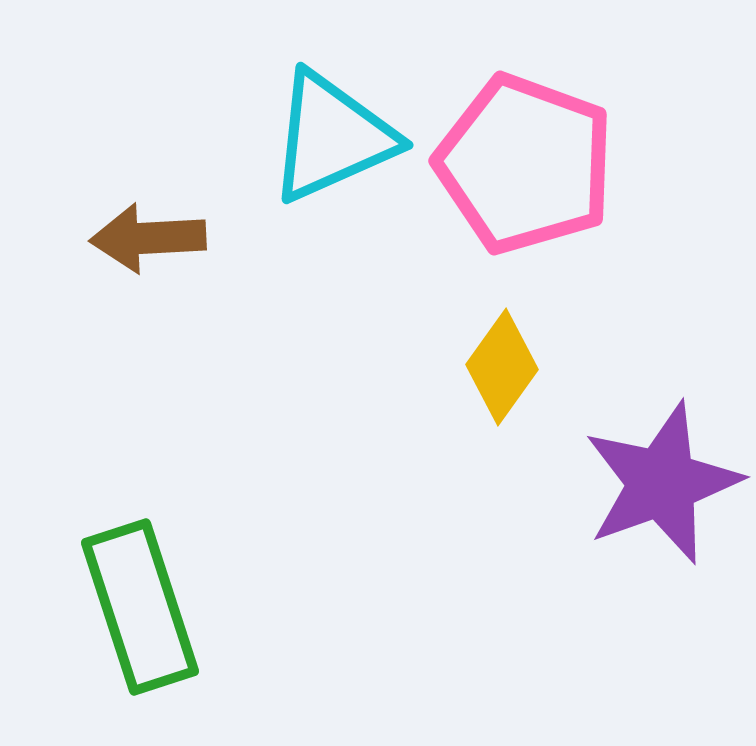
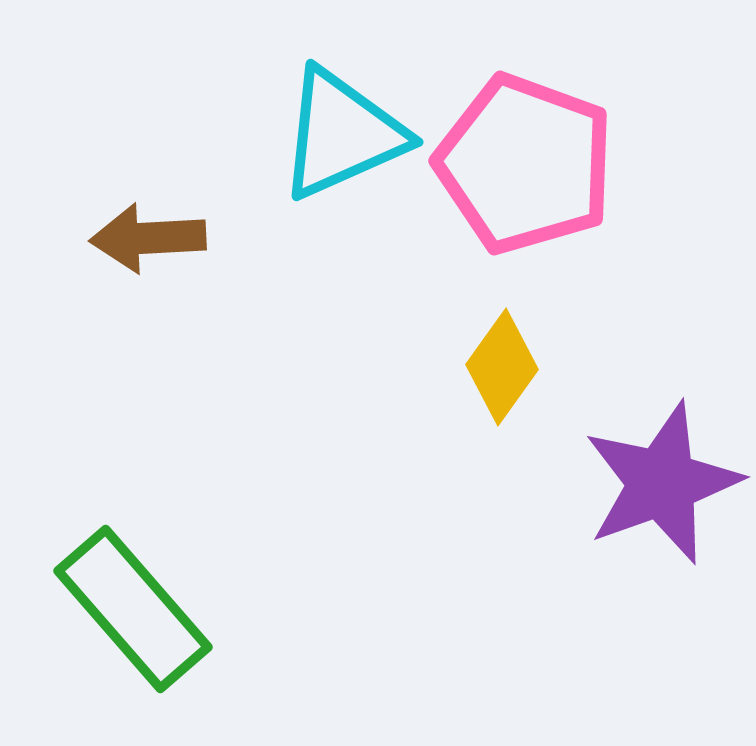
cyan triangle: moved 10 px right, 3 px up
green rectangle: moved 7 px left, 2 px down; rotated 23 degrees counterclockwise
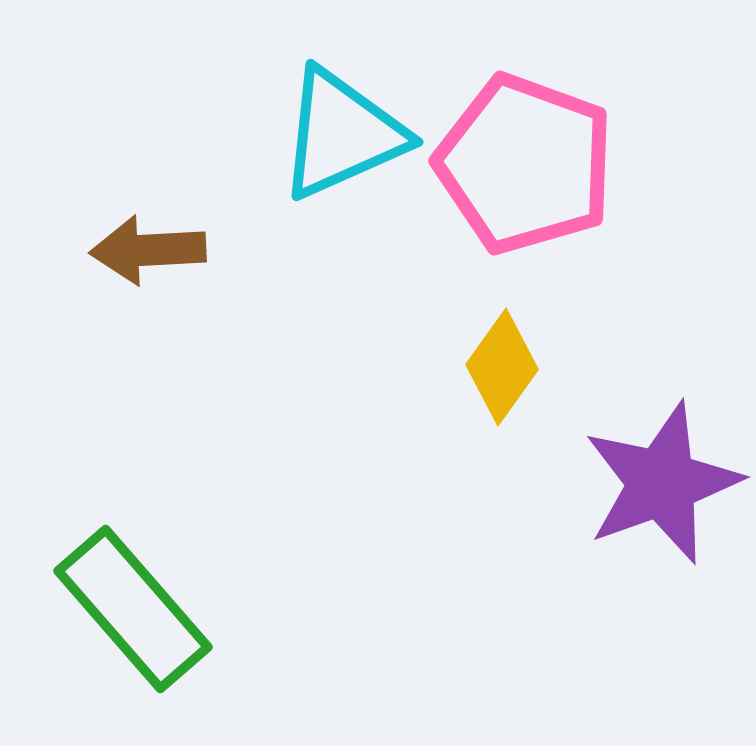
brown arrow: moved 12 px down
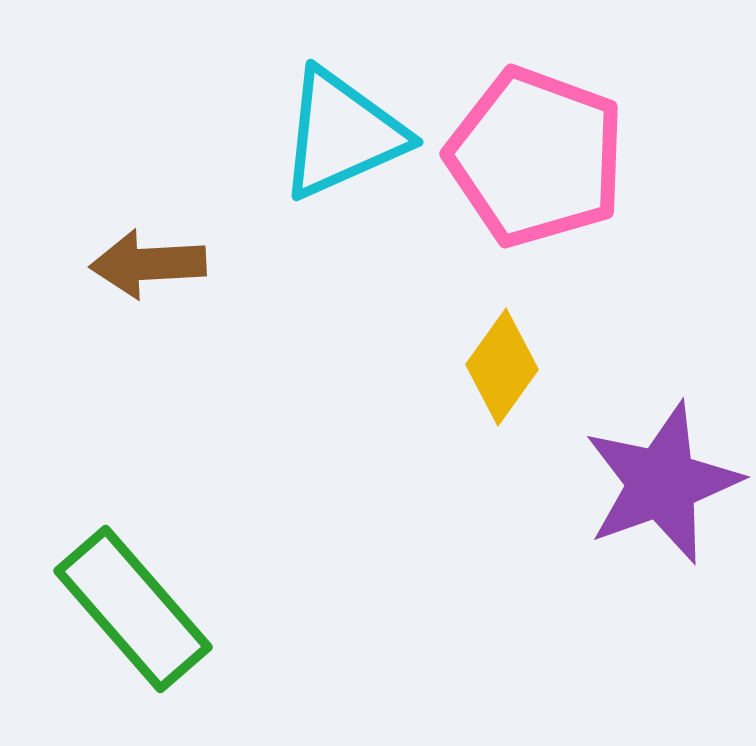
pink pentagon: moved 11 px right, 7 px up
brown arrow: moved 14 px down
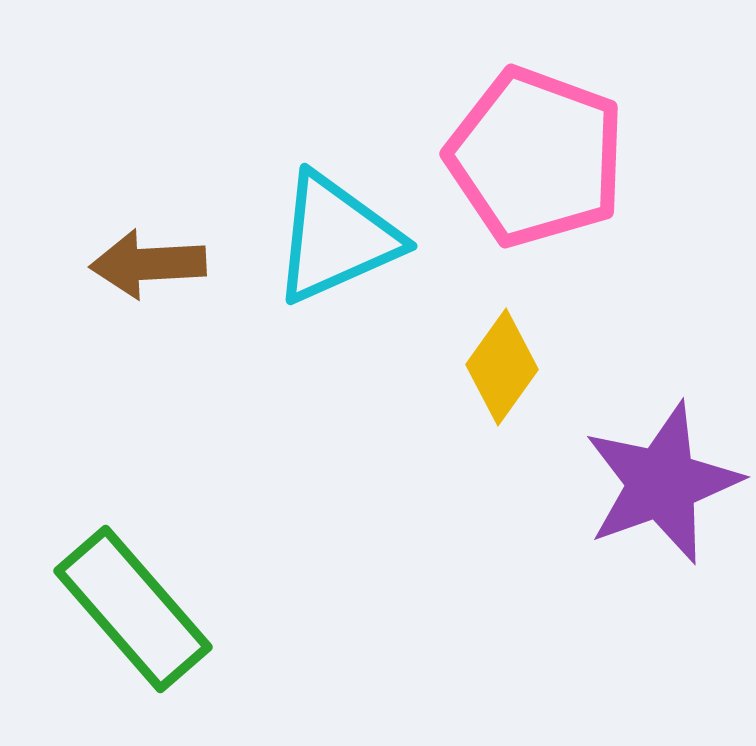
cyan triangle: moved 6 px left, 104 px down
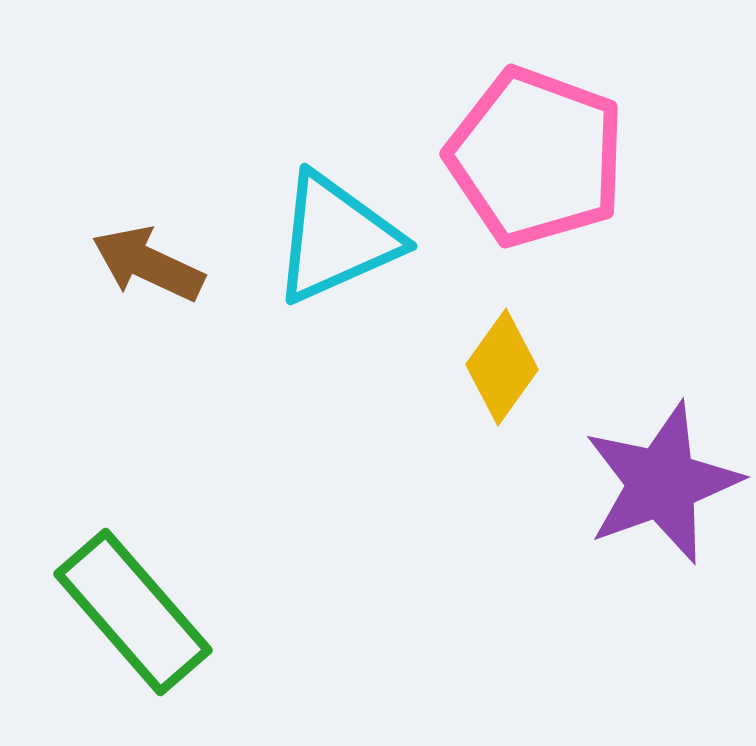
brown arrow: rotated 28 degrees clockwise
green rectangle: moved 3 px down
